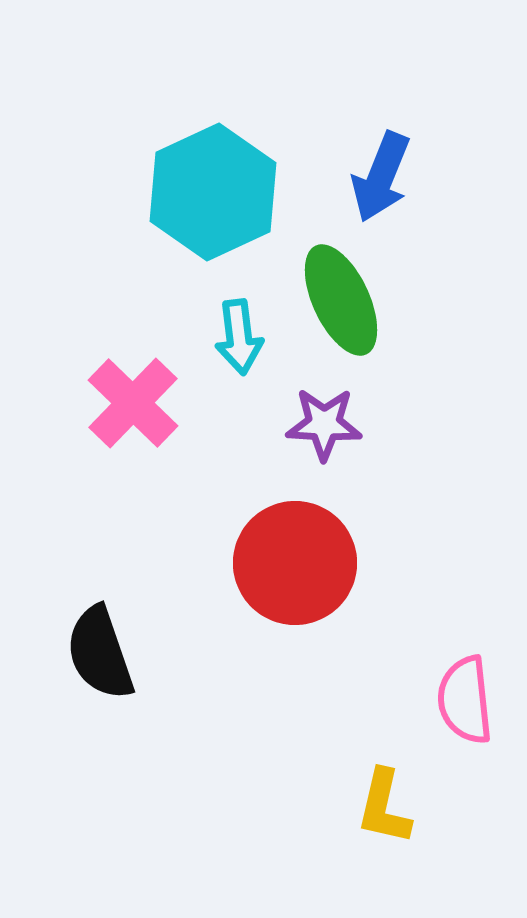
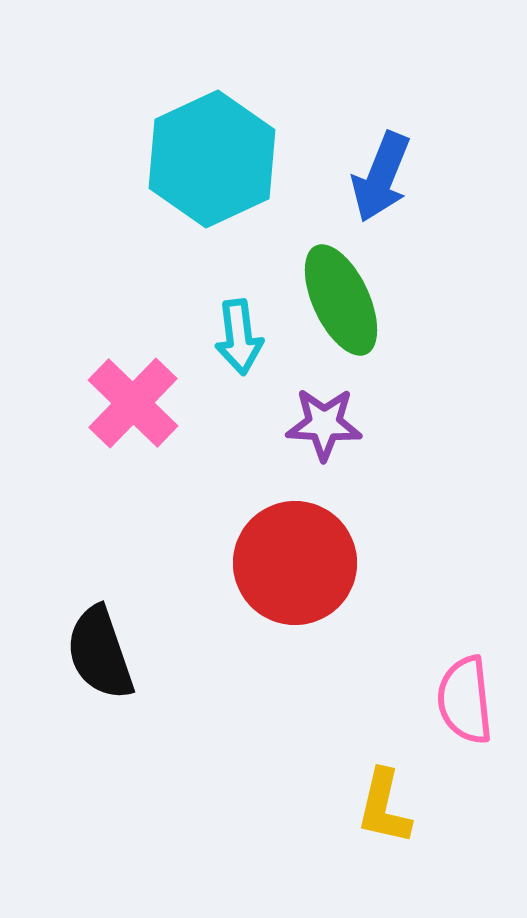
cyan hexagon: moved 1 px left, 33 px up
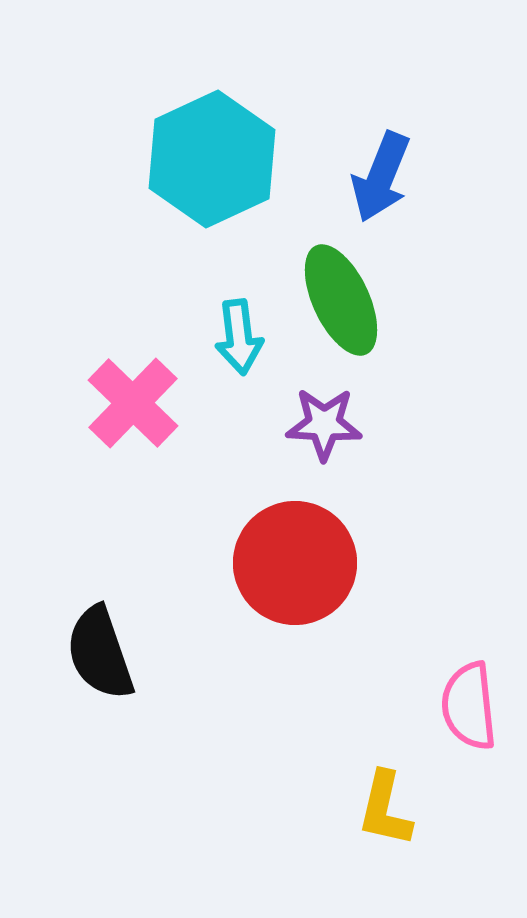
pink semicircle: moved 4 px right, 6 px down
yellow L-shape: moved 1 px right, 2 px down
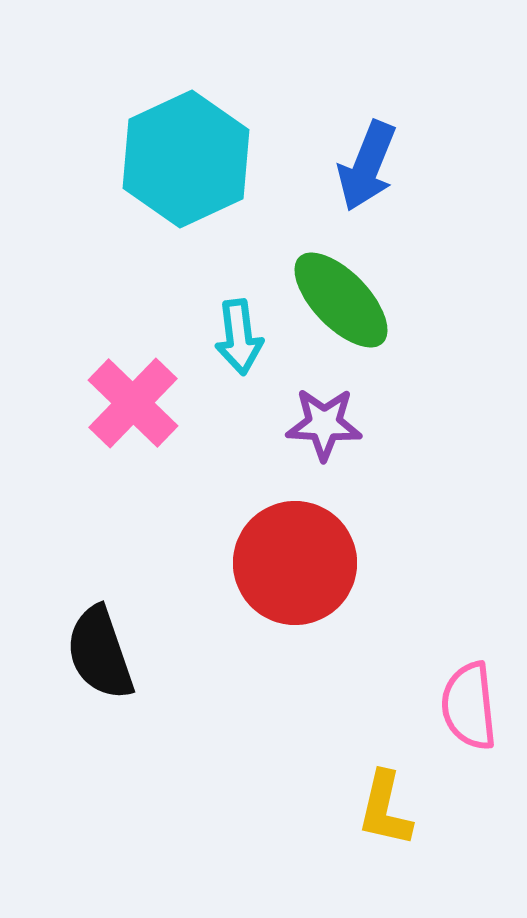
cyan hexagon: moved 26 px left
blue arrow: moved 14 px left, 11 px up
green ellipse: rotated 19 degrees counterclockwise
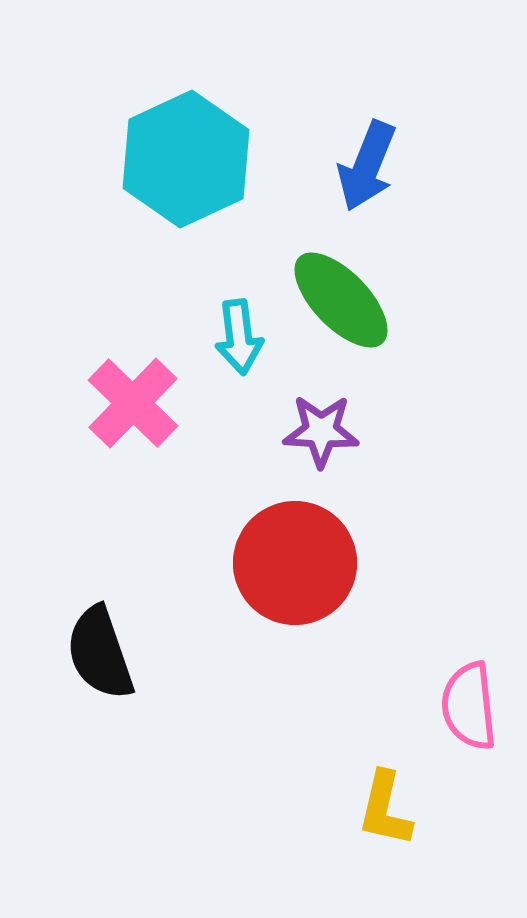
purple star: moved 3 px left, 7 px down
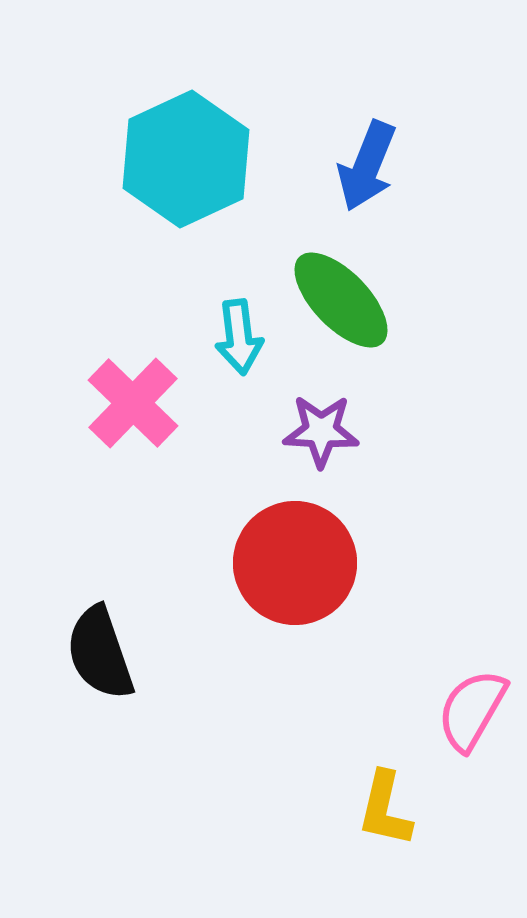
pink semicircle: moved 3 px right, 4 px down; rotated 36 degrees clockwise
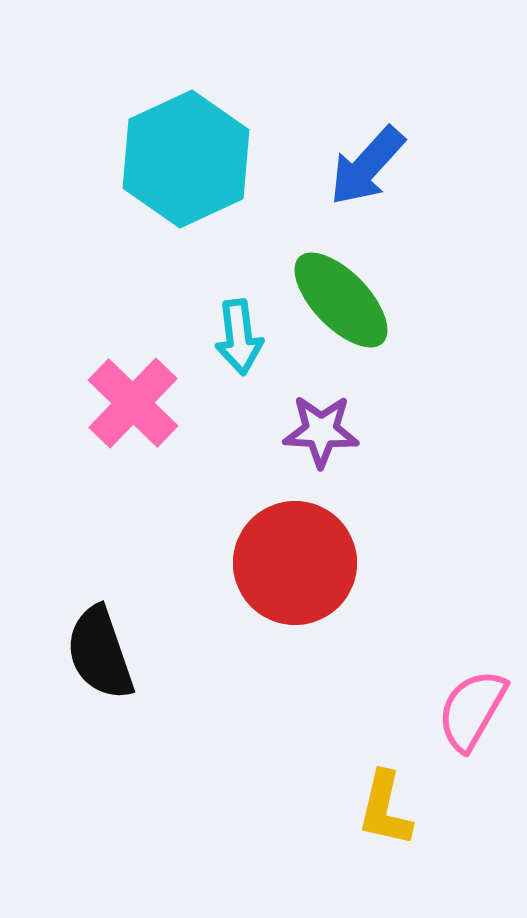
blue arrow: rotated 20 degrees clockwise
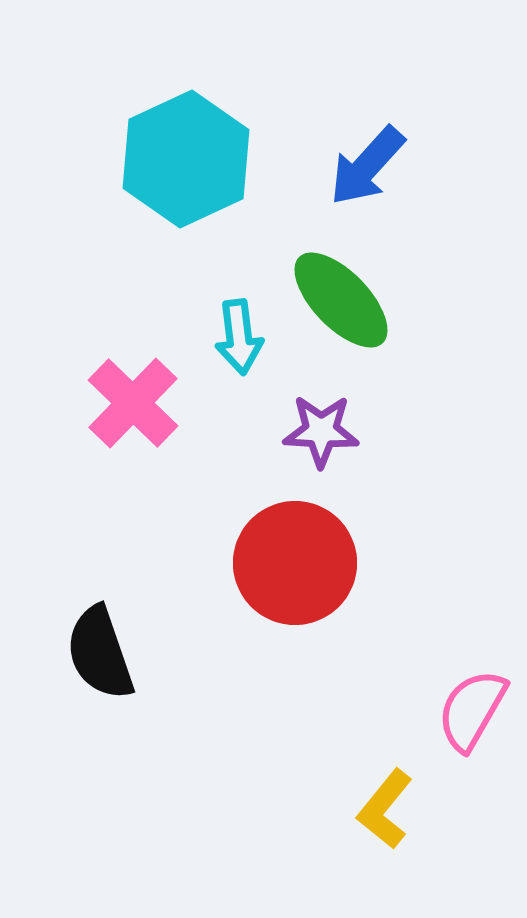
yellow L-shape: rotated 26 degrees clockwise
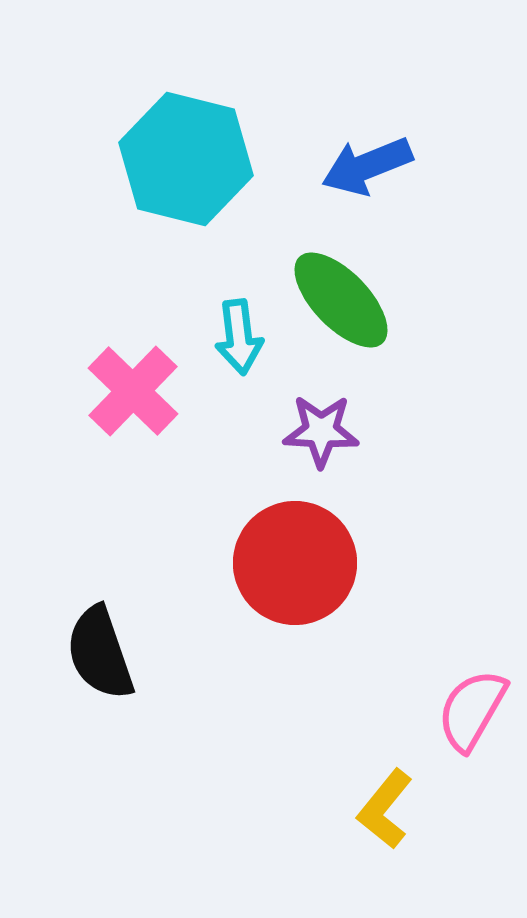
cyan hexagon: rotated 21 degrees counterclockwise
blue arrow: rotated 26 degrees clockwise
pink cross: moved 12 px up
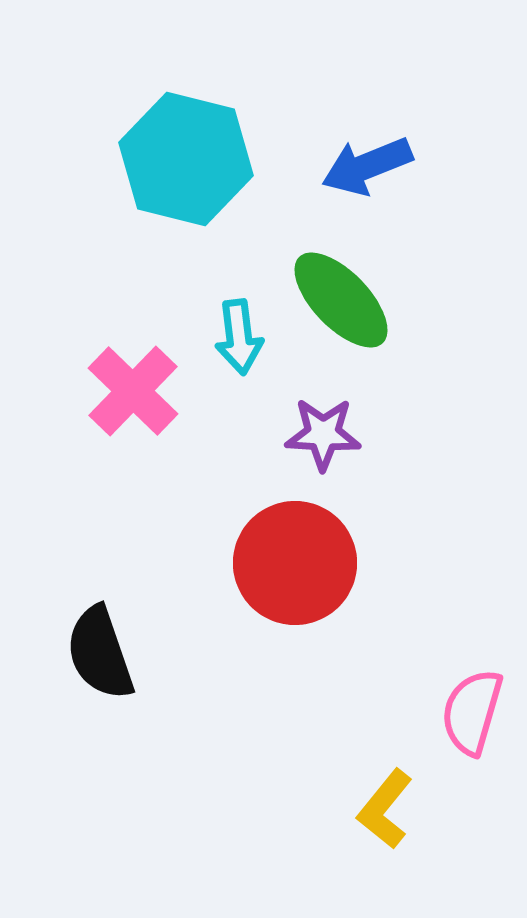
purple star: moved 2 px right, 3 px down
pink semicircle: moved 2 px down; rotated 14 degrees counterclockwise
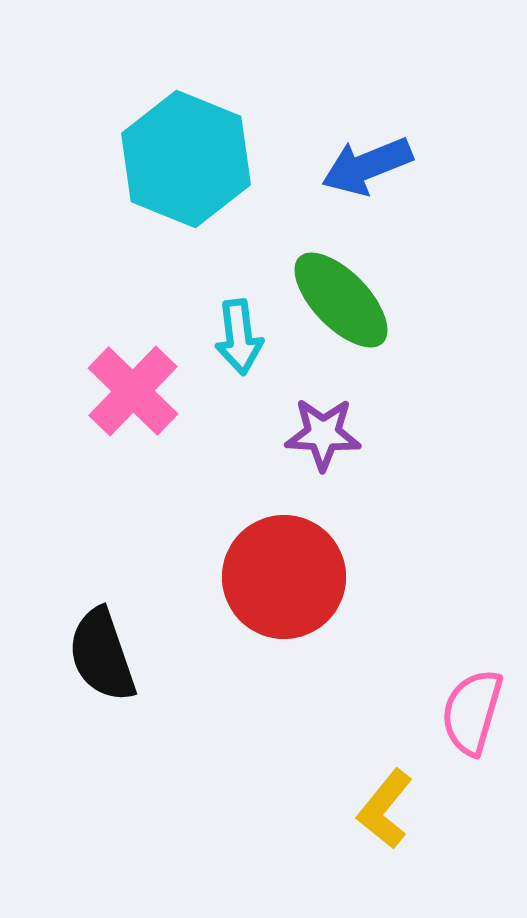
cyan hexagon: rotated 8 degrees clockwise
red circle: moved 11 px left, 14 px down
black semicircle: moved 2 px right, 2 px down
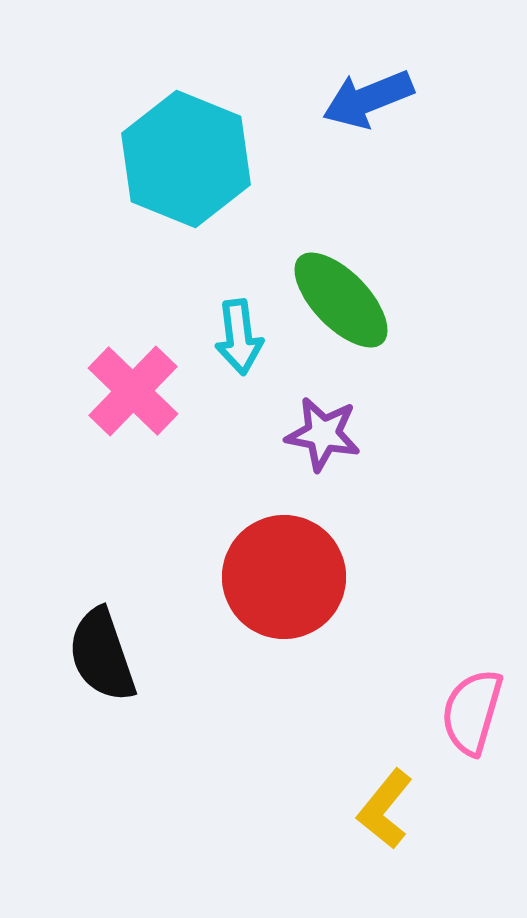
blue arrow: moved 1 px right, 67 px up
purple star: rotated 8 degrees clockwise
